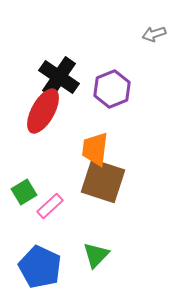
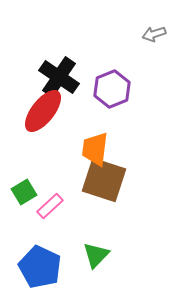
red ellipse: rotated 9 degrees clockwise
brown square: moved 1 px right, 1 px up
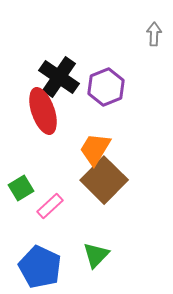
gray arrow: rotated 110 degrees clockwise
purple hexagon: moved 6 px left, 2 px up
red ellipse: rotated 57 degrees counterclockwise
orange trapezoid: rotated 24 degrees clockwise
brown square: rotated 27 degrees clockwise
green square: moved 3 px left, 4 px up
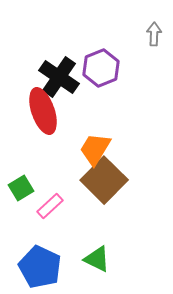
purple hexagon: moved 5 px left, 19 px up
green triangle: moved 1 px right, 4 px down; rotated 48 degrees counterclockwise
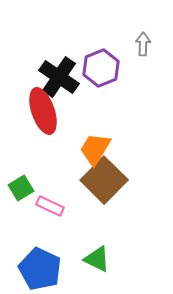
gray arrow: moved 11 px left, 10 px down
pink rectangle: rotated 68 degrees clockwise
blue pentagon: moved 2 px down
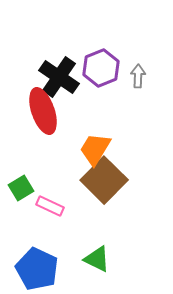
gray arrow: moved 5 px left, 32 px down
blue pentagon: moved 3 px left
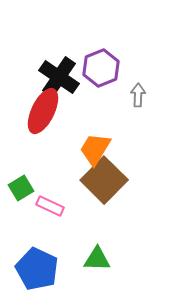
gray arrow: moved 19 px down
red ellipse: rotated 45 degrees clockwise
green triangle: rotated 24 degrees counterclockwise
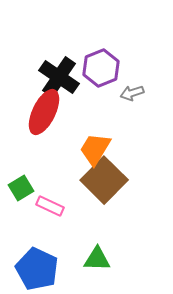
gray arrow: moved 6 px left, 2 px up; rotated 110 degrees counterclockwise
red ellipse: moved 1 px right, 1 px down
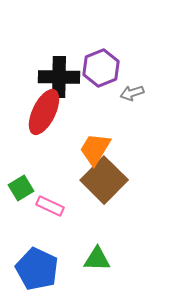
black cross: rotated 33 degrees counterclockwise
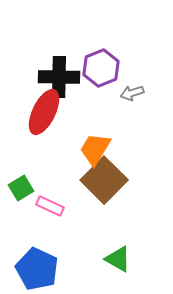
green triangle: moved 21 px right; rotated 28 degrees clockwise
